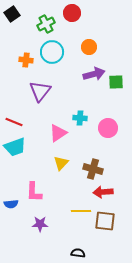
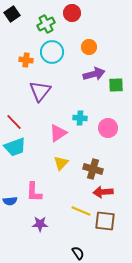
green square: moved 3 px down
red line: rotated 24 degrees clockwise
blue semicircle: moved 1 px left, 3 px up
yellow line: rotated 24 degrees clockwise
black semicircle: rotated 48 degrees clockwise
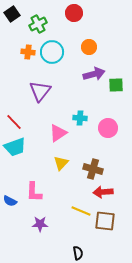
red circle: moved 2 px right
green cross: moved 8 px left
orange cross: moved 2 px right, 8 px up
blue semicircle: rotated 32 degrees clockwise
black semicircle: rotated 24 degrees clockwise
